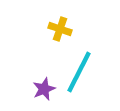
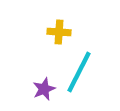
yellow cross: moved 1 px left, 3 px down; rotated 15 degrees counterclockwise
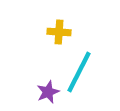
purple star: moved 4 px right, 3 px down
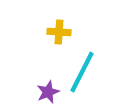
cyan line: moved 3 px right
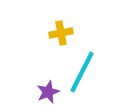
yellow cross: moved 2 px right, 1 px down; rotated 15 degrees counterclockwise
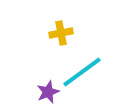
cyan line: rotated 27 degrees clockwise
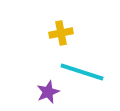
cyan line: rotated 54 degrees clockwise
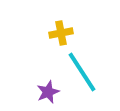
cyan line: rotated 39 degrees clockwise
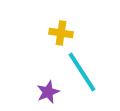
yellow cross: rotated 20 degrees clockwise
